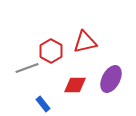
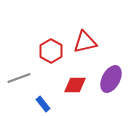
gray line: moved 8 px left, 10 px down
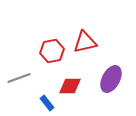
red hexagon: moved 1 px right; rotated 20 degrees clockwise
red diamond: moved 5 px left, 1 px down
blue rectangle: moved 4 px right, 1 px up
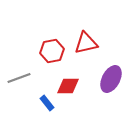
red triangle: moved 1 px right, 1 px down
red diamond: moved 2 px left
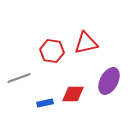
red hexagon: rotated 20 degrees clockwise
purple ellipse: moved 2 px left, 2 px down
red diamond: moved 5 px right, 8 px down
blue rectangle: moved 2 px left; rotated 63 degrees counterclockwise
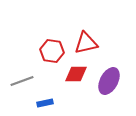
gray line: moved 3 px right, 3 px down
red diamond: moved 3 px right, 20 px up
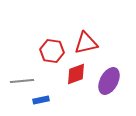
red diamond: rotated 20 degrees counterclockwise
gray line: rotated 15 degrees clockwise
blue rectangle: moved 4 px left, 3 px up
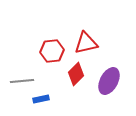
red hexagon: rotated 15 degrees counterclockwise
red diamond: rotated 25 degrees counterclockwise
blue rectangle: moved 1 px up
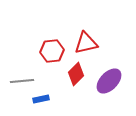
purple ellipse: rotated 16 degrees clockwise
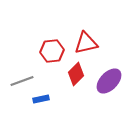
gray line: rotated 15 degrees counterclockwise
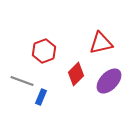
red triangle: moved 15 px right
red hexagon: moved 8 px left; rotated 15 degrees counterclockwise
gray line: rotated 40 degrees clockwise
blue rectangle: moved 2 px up; rotated 56 degrees counterclockwise
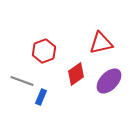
red diamond: rotated 10 degrees clockwise
